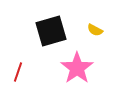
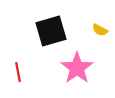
yellow semicircle: moved 5 px right
red line: rotated 30 degrees counterclockwise
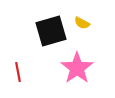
yellow semicircle: moved 18 px left, 7 px up
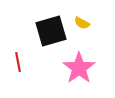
pink star: moved 2 px right
red line: moved 10 px up
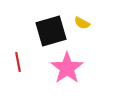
pink star: moved 12 px left
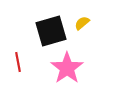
yellow semicircle: rotated 112 degrees clockwise
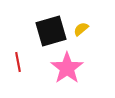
yellow semicircle: moved 1 px left, 6 px down
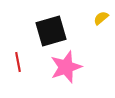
yellow semicircle: moved 20 px right, 11 px up
pink star: moved 1 px left, 1 px up; rotated 16 degrees clockwise
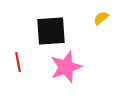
black square: rotated 12 degrees clockwise
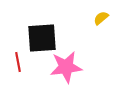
black square: moved 9 px left, 7 px down
pink star: rotated 12 degrees clockwise
